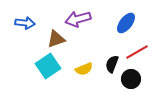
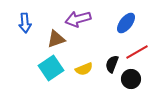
blue arrow: rotated 78 degrees clockwise
cyan square: moved 3 px right, 2 px down
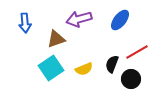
purple arrow: moved 1 px right
blue ellipse: moved 6 px left, 3 px up
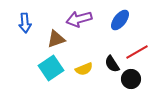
black semicircle: rotated 54 degrees counterclockwise
